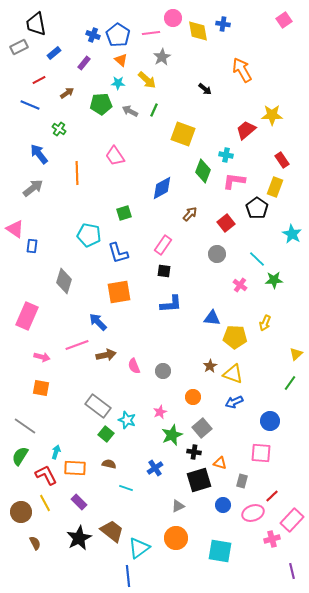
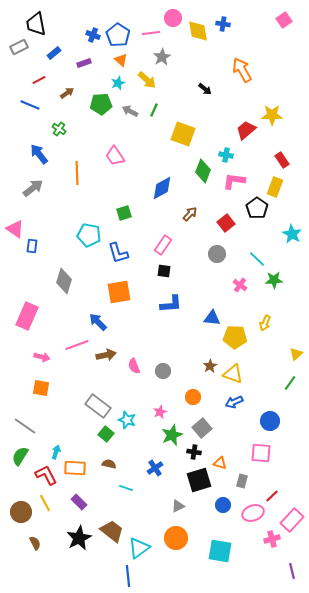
purple rectangle at (84, 63): rotated 32 degrees clockwise
cyan star at (118, 83): rotated 24 degrees counterclockwise
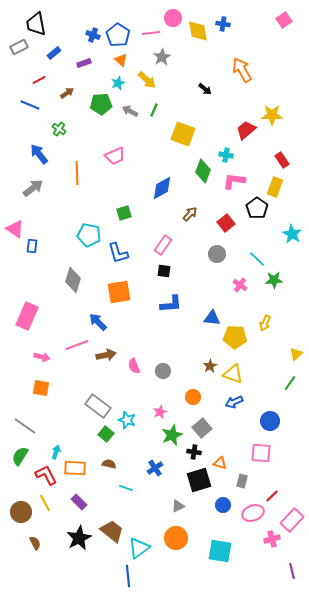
pink trapezoid at (115, 156): rotated 80 degrees counterclockwise
gray diamond at (64, 281): moved 9 px right, 1 px up
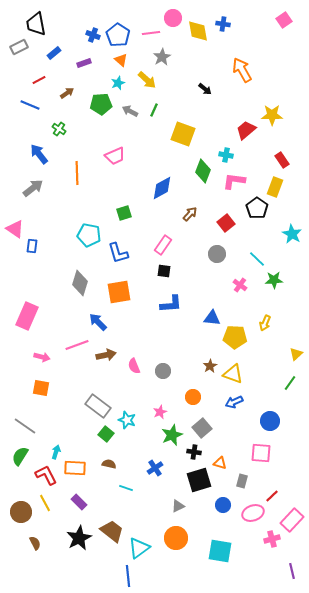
gray diamond at (73, 280): moved 7 px right, 3 px down
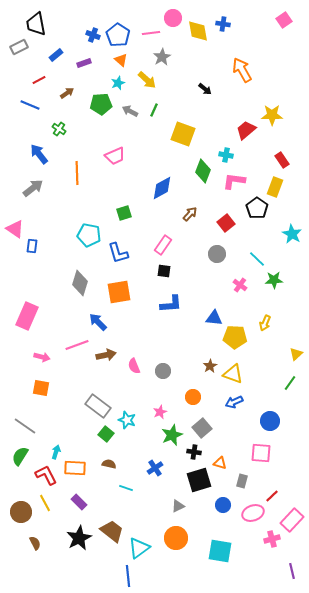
blue rectangle at (54, 53): moved 2 px right, 2 px down
blue triangle at (212, 318): moved 2 px right
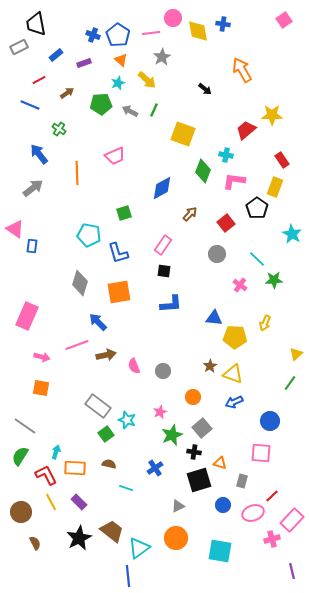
green square at (106, 434): rotated 14 degrees clockwise
yellow line at (45, 503): moved 6 px right, 1 px up
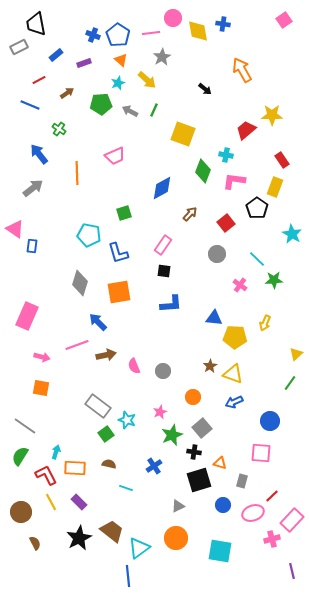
blue cross at (155, 468): moved 1 px left, 2 px up
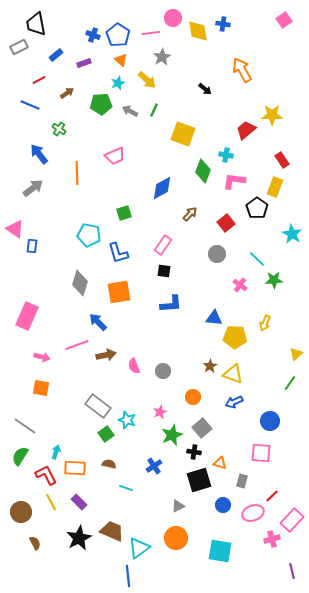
brown trapezoid at (112, 531): rotated 15 degrees counterclockwise
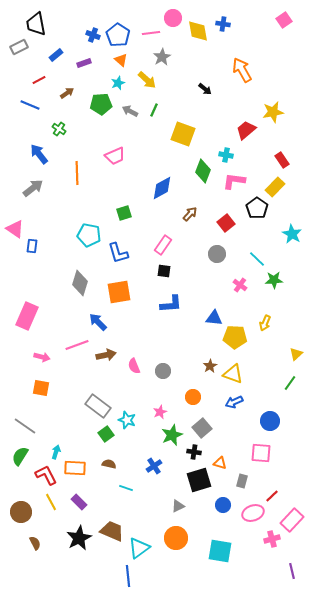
yellow star at (272, 115): moved 1 px right, 3 px up; rotated 10 degrees counterclockwise
yellow rectangle at (275, 187): rotated 24 degrees clockwise
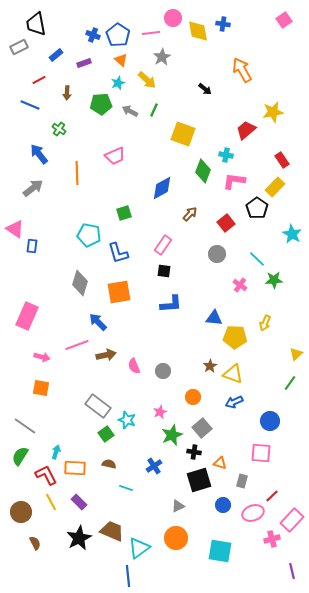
brown arrow at (67, 93): rotated 128 degrees clockwise
